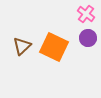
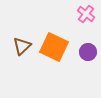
purple circle: moved 14 px down
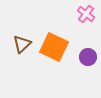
brown triangle: moved 2 px up
purple circle: moved 5 px down
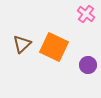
purple circle: moved 8 px down
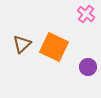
purple circle: moved 2 px down
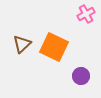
pink cross: rotated 24 degrees clockwise
purple circle: moved 7 px left, 9 px down
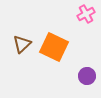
purple circle: moved 6 px right
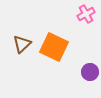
purple circle: moved 3 px right, 4 px up
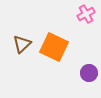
purple circle: moved 1 px left, 1 px down
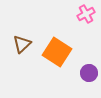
orange square: moved 3 px right, 5 px down; rotated 8 degrees clockwise
